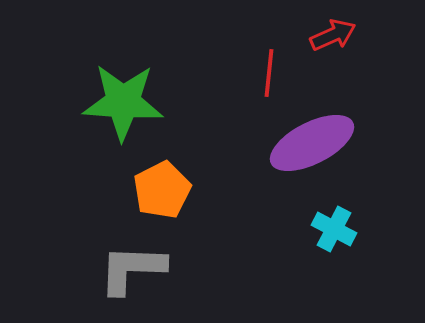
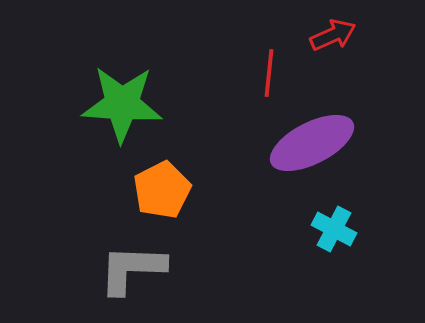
green star: moved 1 px left, 2 px down
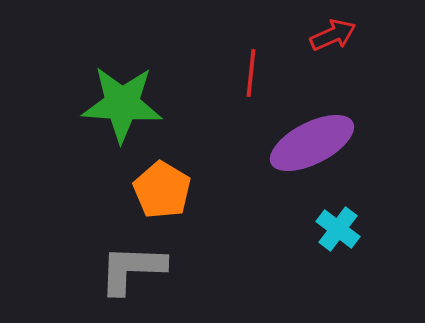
red line: moved 18 px left
orange pentagon: rotated 14 degrees counterclockwise
cyan cross: moved 4 px right; rotated 9 degrees clockwise
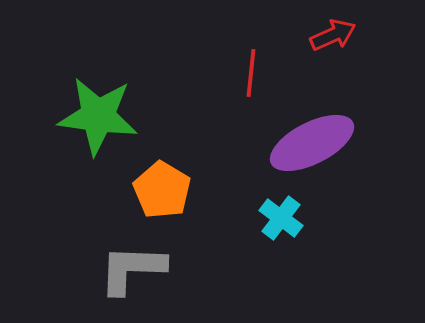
green star: moved 24 px left, 12 px down; rotated 4 degrees clockwise
cyan cross: moved 57 px left, 11 px up
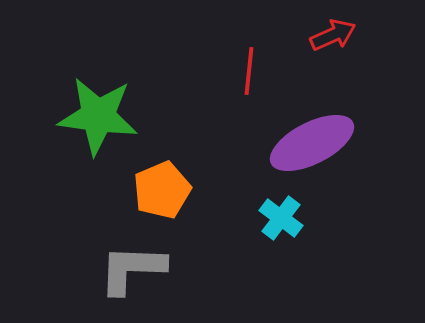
red line: moved 2 px left, 2 px up
orange pentagon: rotated 18 degrees clockwise
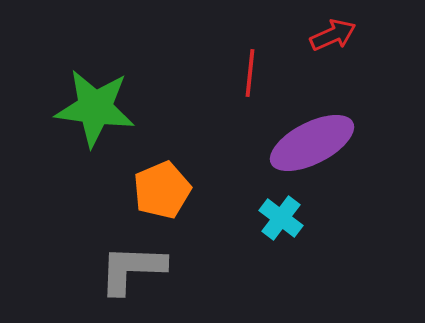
red line: moved 1 px right, 2 px down
green star: moved 3 px left, 8 px up
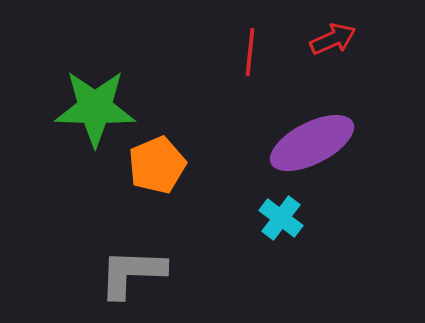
red arrow: moved 4 px down
red line: moved 21 px up
green star: rotated 6 degrees counterclockwise
orange pentagon: moved 5 px left, 25 px up
gray L-shape: moved 4 px down
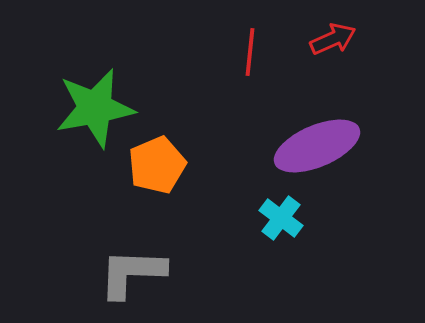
green star: rotated 12 degrees counterclockwise
purple ellipse: moved 5 px right, 3 px down; rotated 4 degrees clockwise
